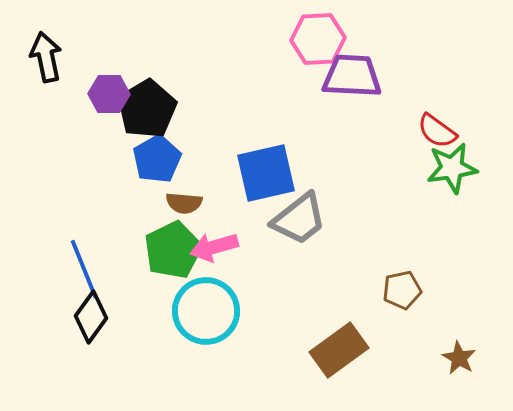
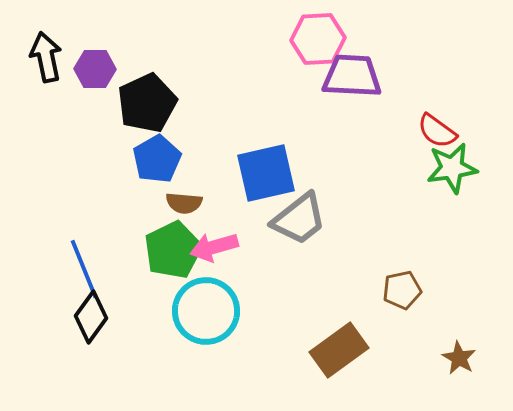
purple hexagon: moved 14 px left, 25 px up
black pentagon: moved 6 px up; rotated 6 degrees clockwise
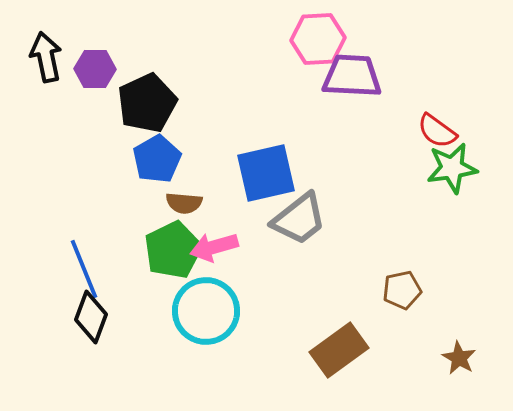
black diamond: rotated 15 degrees counterclockwise
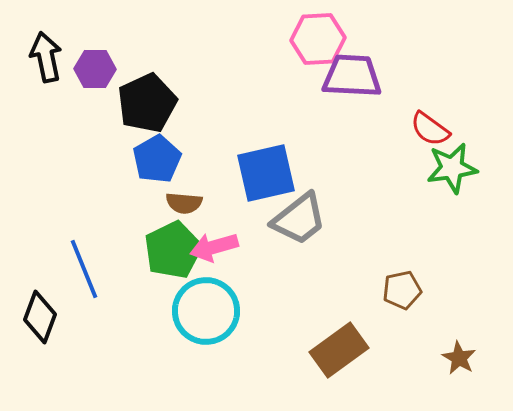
red semicircle: moved 7 px left, 2 px up
black diamond: moved 51 px left
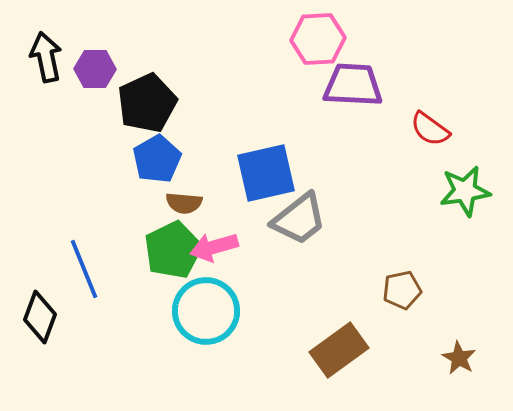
purple trapezoid: moved 1 px right, 9 px down
green star: moved 13 px right, 23 px down
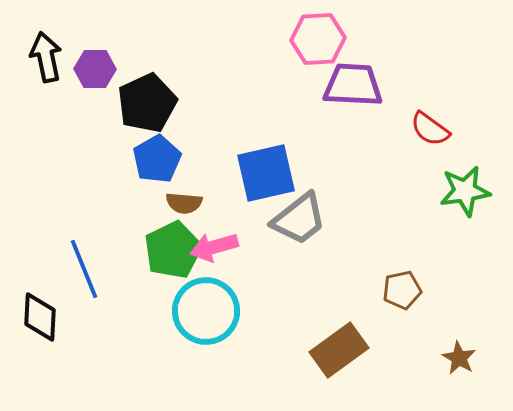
black diamond: rotated 18 degrees counterclockwise
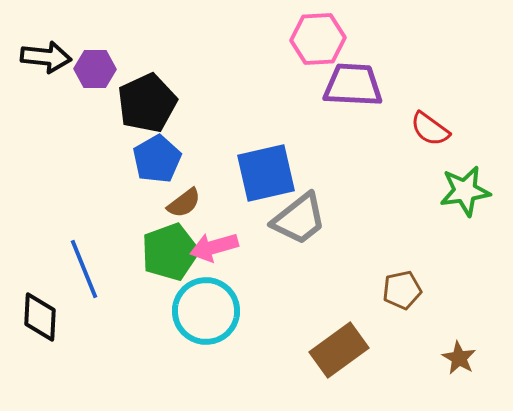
black arrow: rotated 108 degrees clockwise
brown semicircle: rotated 42 degrees counterclockwise
green pentagon: moved 3 px left, 2 px down; rotated 6 degrees clockwise
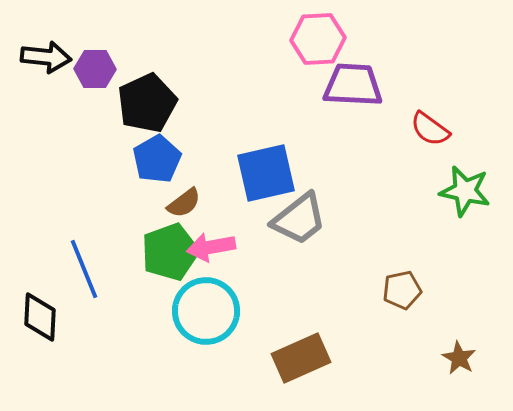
green star: rotated 21 degrees clockwise
pink arrow: moved 3 px left; rotated 6 degrees clockwise
brown rectangle: moved 38 px left, 8 px down; rotated 12 degrees clockwise
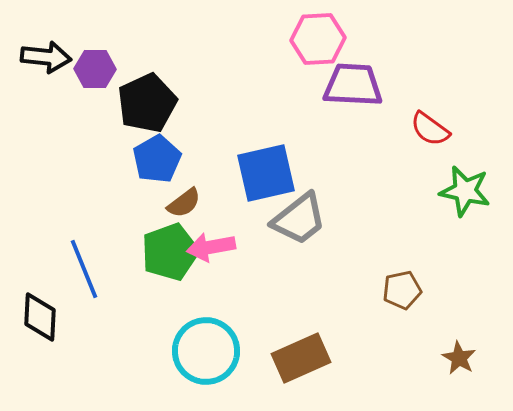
cyan circle: moved 40 px down
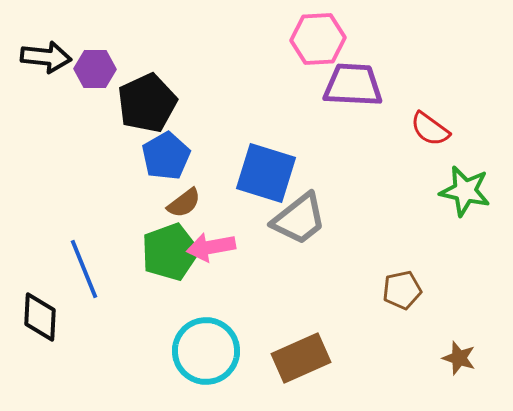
blue pentagon: moved 9 px right, 3 px up
blue square: rotated 30 degrees clockwise
brown star: rotated 12 degrees counterclockwise
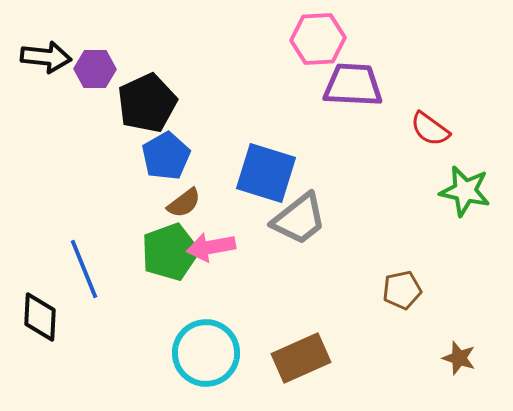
cyan circle: moved 2 px down
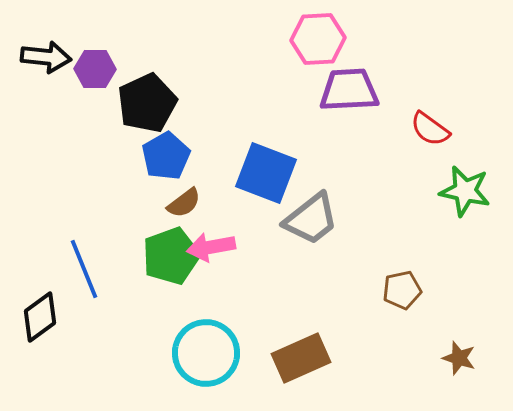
purple trapezoid: moved 4 px left, 5 px down; rotated 6 degrees counterclockwise
blue square: rotated 4 degrees clockwise
gray trapezoid: moved 12 px right
green pentagon: moved 1 px right, 4 px down
black diamond: rotated 51 degrees clockwise
